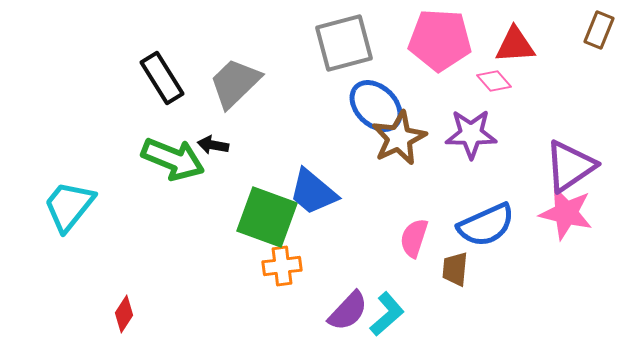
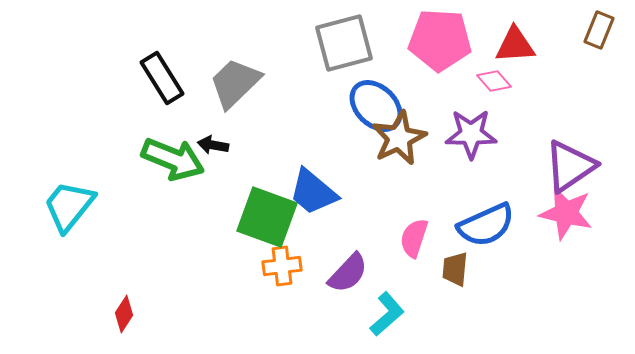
purple semicircle: moved 38 px up
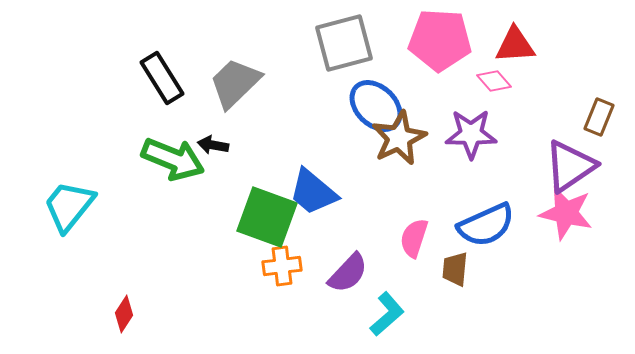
brown rectangle: moved 87 px down
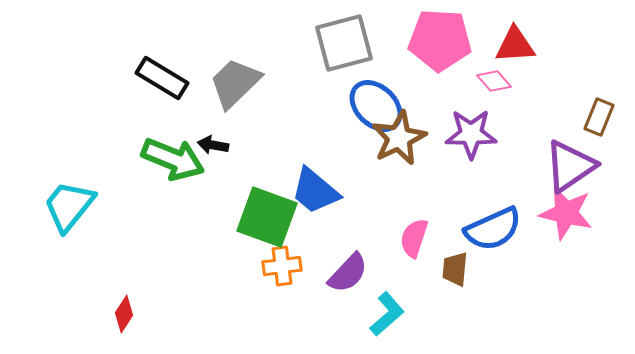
black rectangle: rotated 27 degrees counterclockwise
blue trapezoid: moved 2 px right, 1 px up
blue semicircle: moved 7 px right, 4 px down
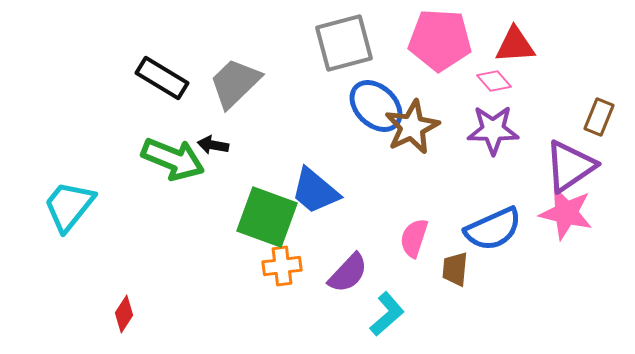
purple star: moved 22 px right, 4 px up
brown star: moved 13 px right, 11 px up
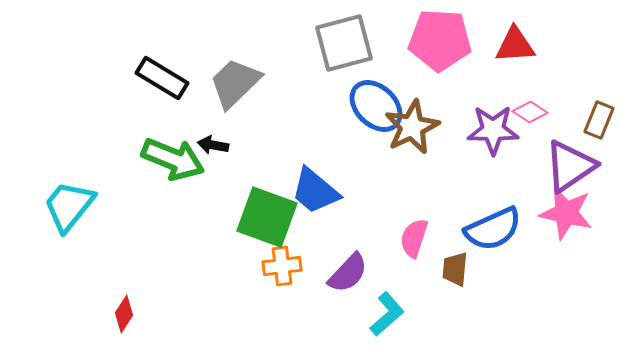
pink diamond: moved 36 px right, 31 px down; rotated 16 degrees counterclockwise
brown rectangle: moved 3 px down
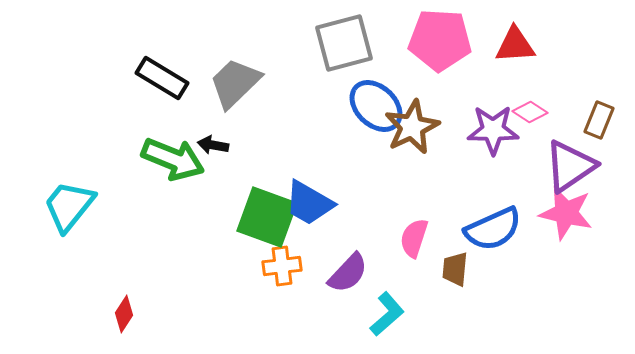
blue trapezoid: moved 6 px left, 12 px down; rotated 10 degrees counterclockwise
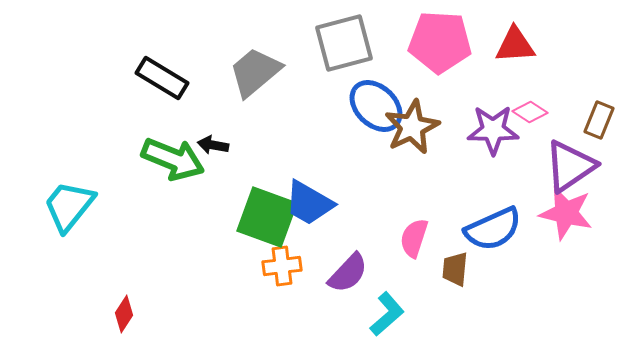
pink pentagon: moved 2 px down
gray trapezoid: moved 20 px right, 11 px up; rotated 4 degrees clockwise
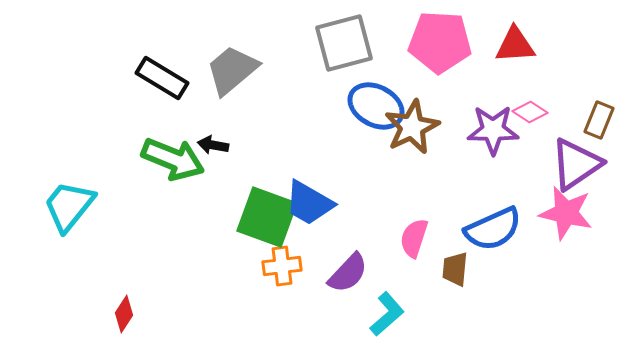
gray trapezoid: moved 23 px left, 2 px up
blue ellipse: rotated 16 degrees counterclockwise
purple triangle: moved 6 px right, 2 px up
